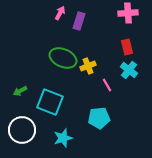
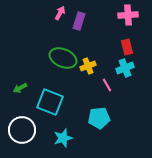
pink cross: moved 2 px down
cyan cross: moved 4 px left, 2 px up; rotated 30 degrees clockwise
green arrow: moved 3 px up
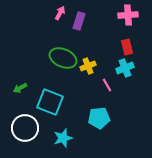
white circle: moved 3 px right, 2 px up
